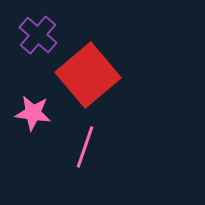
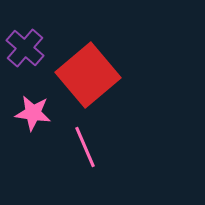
purple cross: moved 13 px left, 13 px down
pink line: rotated 42 degrees counterclockwise
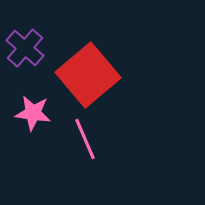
pink line: moved 8 px up
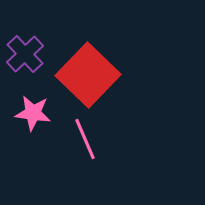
purple cross: moved 6 px down; rotated 6 degrees clockwise
red square: rotated 6 degrees counterclockwise
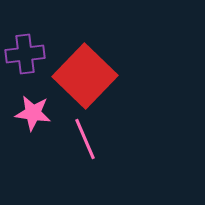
purple cross: rotated 36 degrees clockwise
red square: moved 3 px left, 1 px down
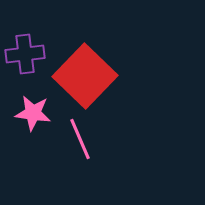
pink line: moved 5 px left
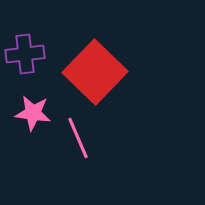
red square: moved 10 px right, 4 px up
pink line: moved 2 px left, 1 px up
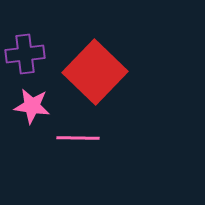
pink star: moved 1 px left, 7 px up
pink line: rotated 66 degrees counterclockwise
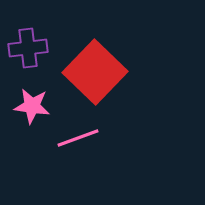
purple cross: moved 3 px right, 6 px up
pink line: rotated 21 degrees counterclockwise
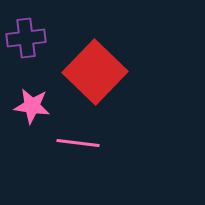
purple cross: moved 2 px left, 10 px up
pink line: moved 5 px down; rotated 27 degrees clockwise
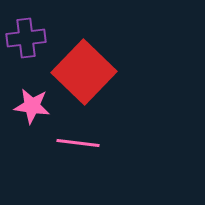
red square: moved 11 px left
